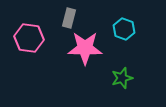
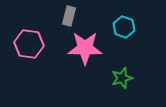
gray rectangle: moved 2 px up
cyan hexagon: moved 2 px up
pink hexagon: moved 6 px down
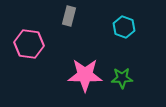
pink star: moved 27 px down
green star: rotated 15 degrees clockwise
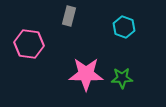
pink star: moved 1 px right, 1 px up
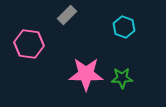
gray rectangle: moved 2 px left, 1 px up; rotated 30 degrees clockwise
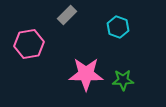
cyan hexagon: moved 6 px left
pink hexagon: rotated 16 degrees counterclockwise
green star: moved 1 px right, 2 px down
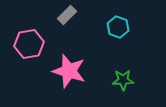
pink star: moved 17 px left, 3 px up; rotated 16 degrees clockwise
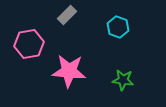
pink star: rotated 12 degrees counterclockwise
green star: rotated 10 degrees clockwise
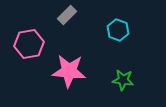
cyan hexagon: moved 3 px down
